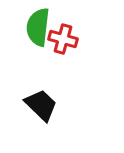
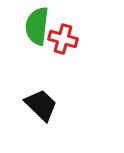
green semicircle: moved 1 px left, 1 px up
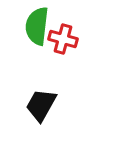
black trapezoid: rotated 105 degrees counterclockwise
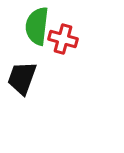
black trapezoid: moved 19 px left, 27 px up; rotated 9 degrees counterclockwise
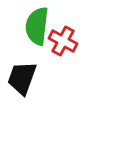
red cross: moved 2 px down; rotated 12 degrees clockwise
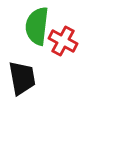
black trapezoid: rotated 150 degrees clockwise
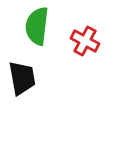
red cross: moved 22 px right
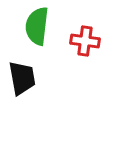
red cross: rotated 20 degrees counterclockwise
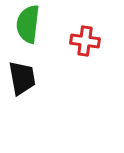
green semicircle: moved 9 px left, 2 px up
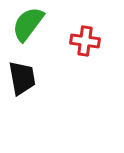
green semicircle: rotated 30 degrees clockwise
